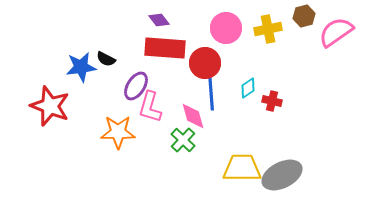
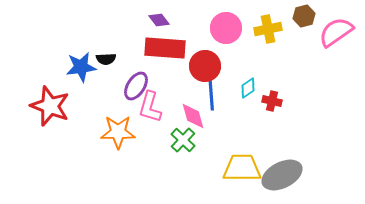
black semicircle: rotated 30 degrees counterclockwise
red circle: moved 3 px down
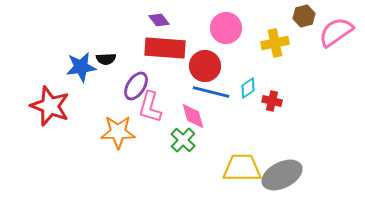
yellow cross: moved 7 px right, 14 px down
blue line: rotated 72 degrees counterclockwise
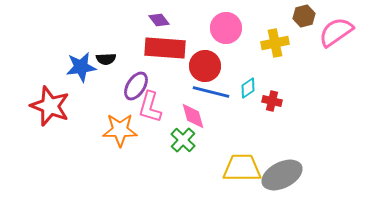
orange star: moved 2 px right, 2 px up
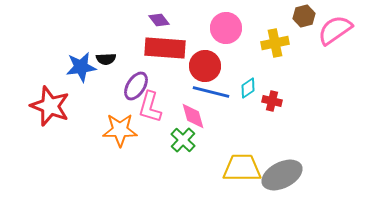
pink semicircle: moved 1 px left, 2 px up
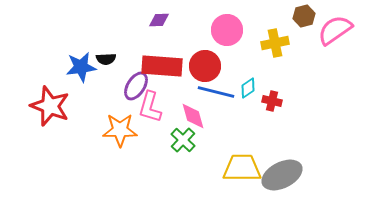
purple diamond: rotated 55 degrees counterclockwise
pink circle: moved 1 px right, 2 px down
red rectangle: moved 3 px left, 18 px down
blue line: moved 5 px right
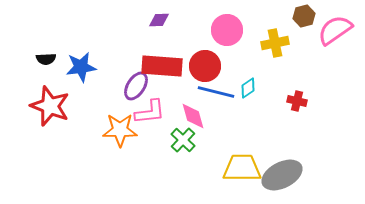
black semicircle: moved 60 px left
red cross: moved 25 px right
pink L-shape: moved 5 px down; rotated 112 degrees counterclockwise
